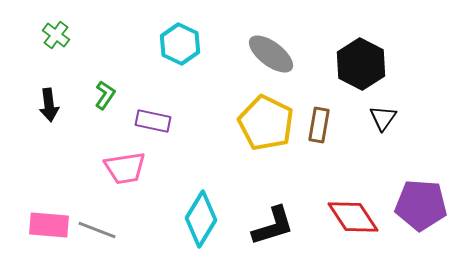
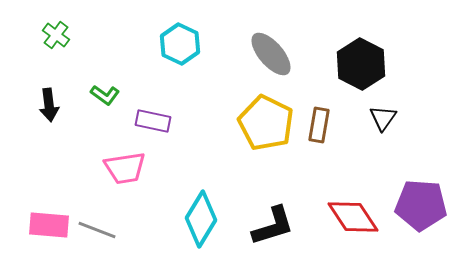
gray ellipse: rotated 12 degrees clockwise
green L-shape: rotated 92 degrees clockwise
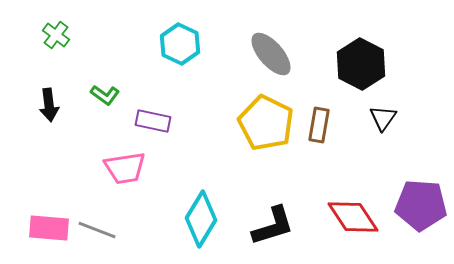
pink rectangle: moved 3 px down
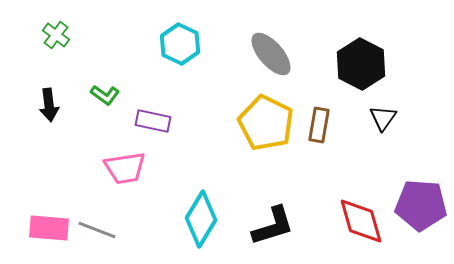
red diamond: moved 8 px right, 4 px down; rotated 18 degrees clockwise
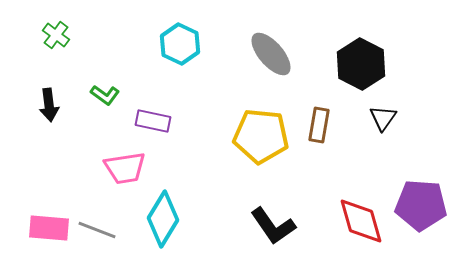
yellow pentagon: moved 5 px left, 13 px down; rotated 20 degrees counterclockwise
cyan diamond: moved 38 px left
black L-shape: rotated 72 degrees clockwise
